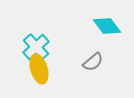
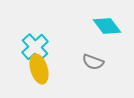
cyan cross: moved 1 px left
gray semicircle: rotated 60 degrees clockwise
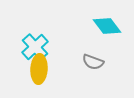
yellow ellipse: rotated 20 degrees clockwise
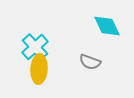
cyan diamond: rotated 12 degrees clockwise
gray semicircle: moved 3 px left
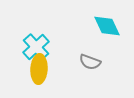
cyan cross: moved 1 px right
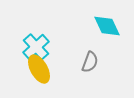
gray semicircle: rotated 90 degrees counterclockwise
yellow ellipse: rotated 32 degrees counterclockwise
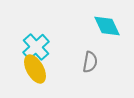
gray semicircle: rotated 10 degrees counterclockwise
yellow ellipse: moved 4 px left
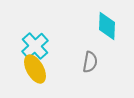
cyan diamond: rotated 28 degrees clockwise
cyan cross: moved 1 px left, 1 px up
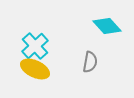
cyan diamond: rotated 44 degrees counterclockwise
yellow ellipse: rotated 36 degrees counterclockwise
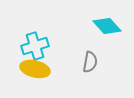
cyan cross: rotated 24 degrees clockwise
yellow ellipse: rotated 12 degrees counterclockwise
